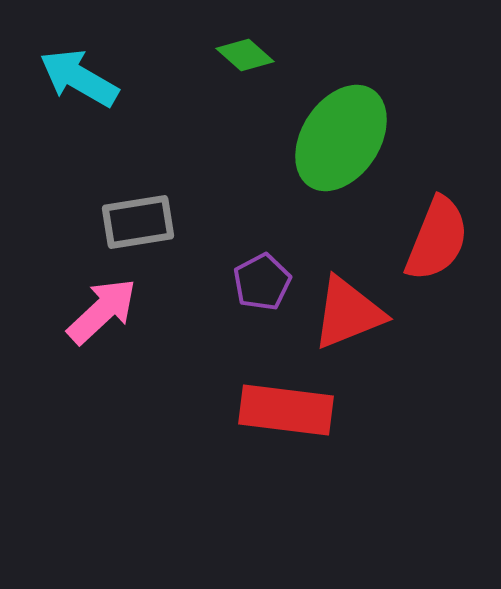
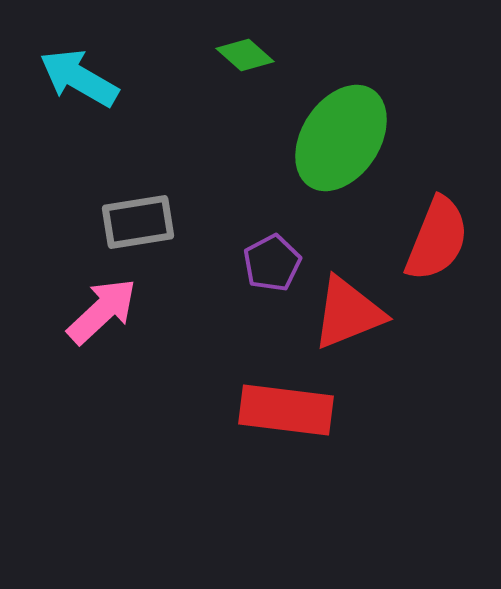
purple pentagon: moved 10 px right, 19 px up
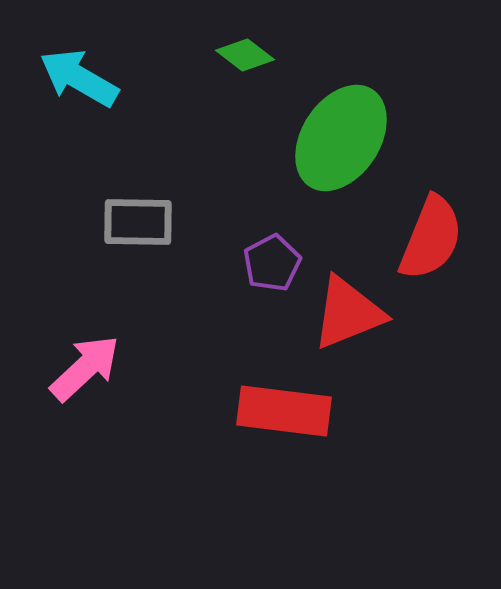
green diamond: rotated 4 degrees counterclockwise
gray rectangle: rotated 10 degrees clockwise
red semicircle: moved 6 px left, 1 px up
pink arrow: moved 17 px left, 57 px down
red rectangle: moved 2 px left, 1 px down
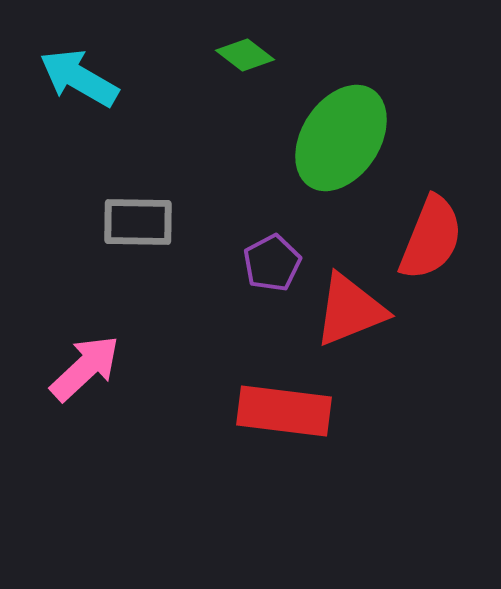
red triangle: moved 2 px right, 3 px up
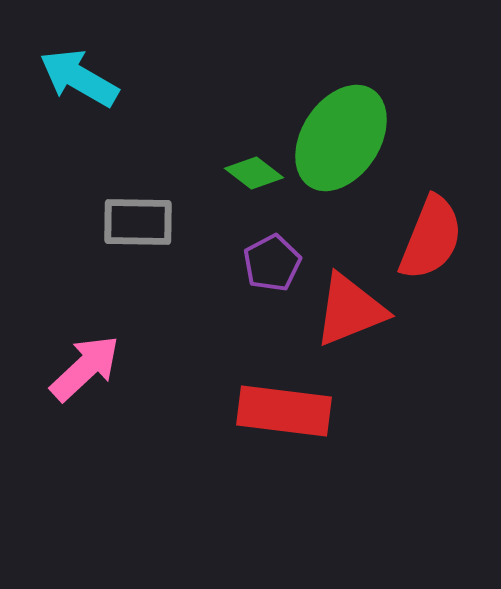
green diamond: moved 9 px right, 118 px down
